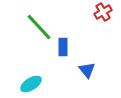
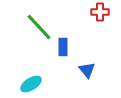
red cross: moved 3 px left; rotated 30 degrees clockwise
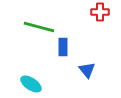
green line: rotated 32 degrees counterclockwise
cyan ellipse: rotated 65 degrees clockwise
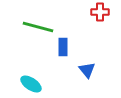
green line: moved 1 px left
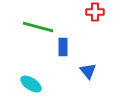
red cross: moved 5 px left
blue triangle: moved 1 px right, 1 px down
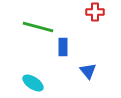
cyan ellipse: moved 2 px right, 1 px up
